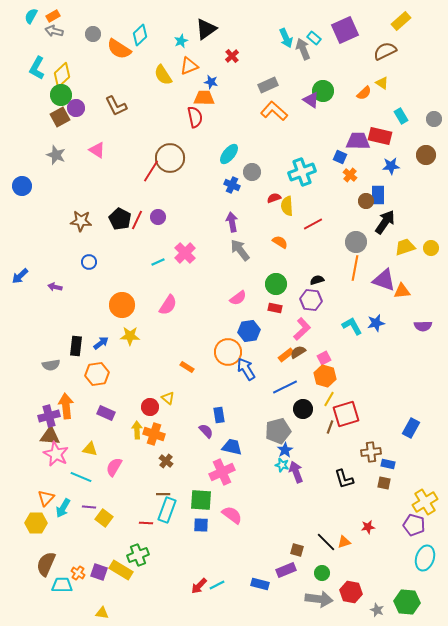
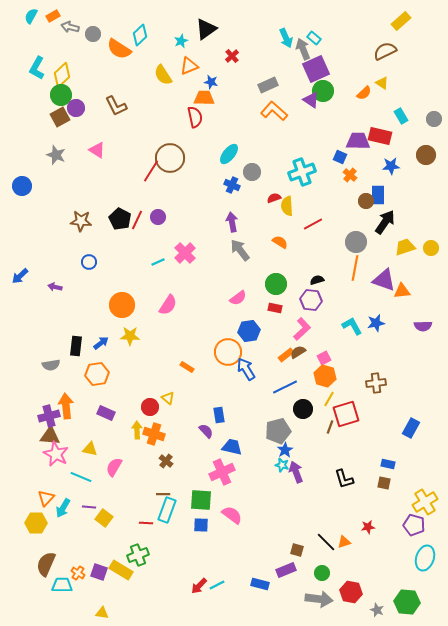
purple square at (345, 30): moved 29 px left, 39 px down
gray arrow at (54, 31): moved 16 px right, 4 px up
brown cross at (371, 452): moved 5 px right, 69 px up
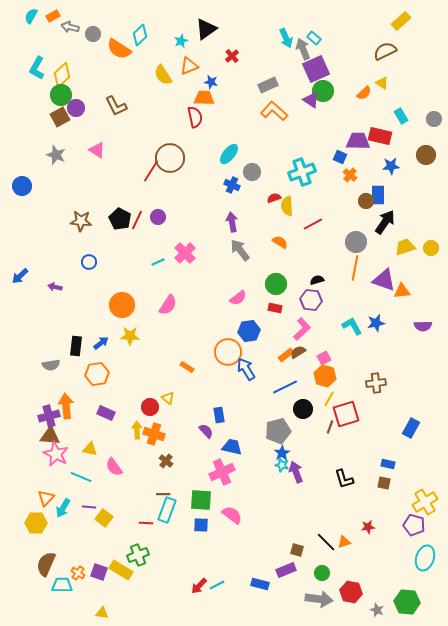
blue star at (285, 450): moved 3 px left, 3 px down
pink semicircle at (114, 467): rotated 66 degrees counterclockwise
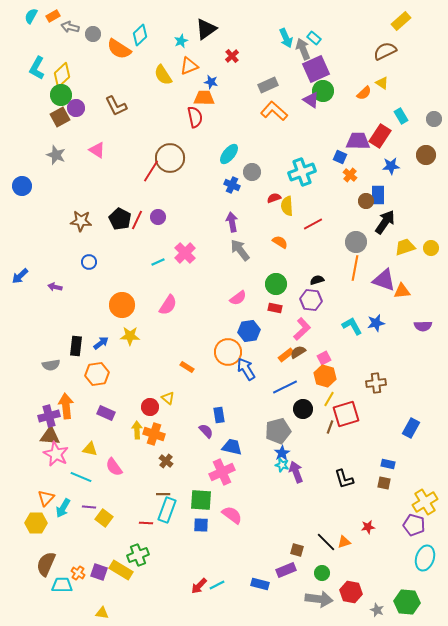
red rectangle at (380, 136): rotated 70 degrees counterclockwise
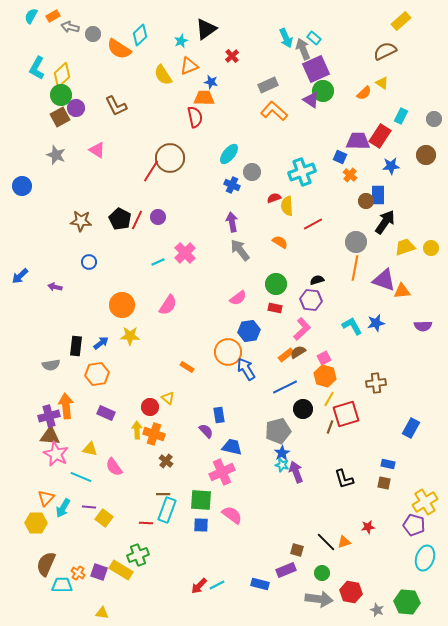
cyan rectangle at (401, 116): rotated 56 degrees clockwise
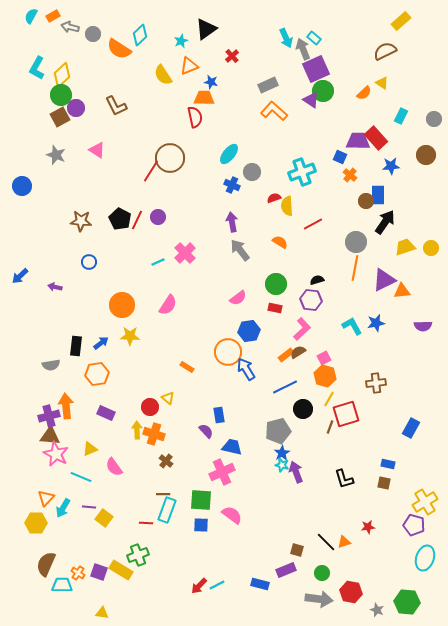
red rectangle at (380, 136): moved 4 px left, 2 px down; rotated 75 degrees counterclockwise
purple triangle at (384, 280): rotated 45 degrees counterclockwise
yellow triangle at (90, 449): rotated 35 degrees counterclockwise
